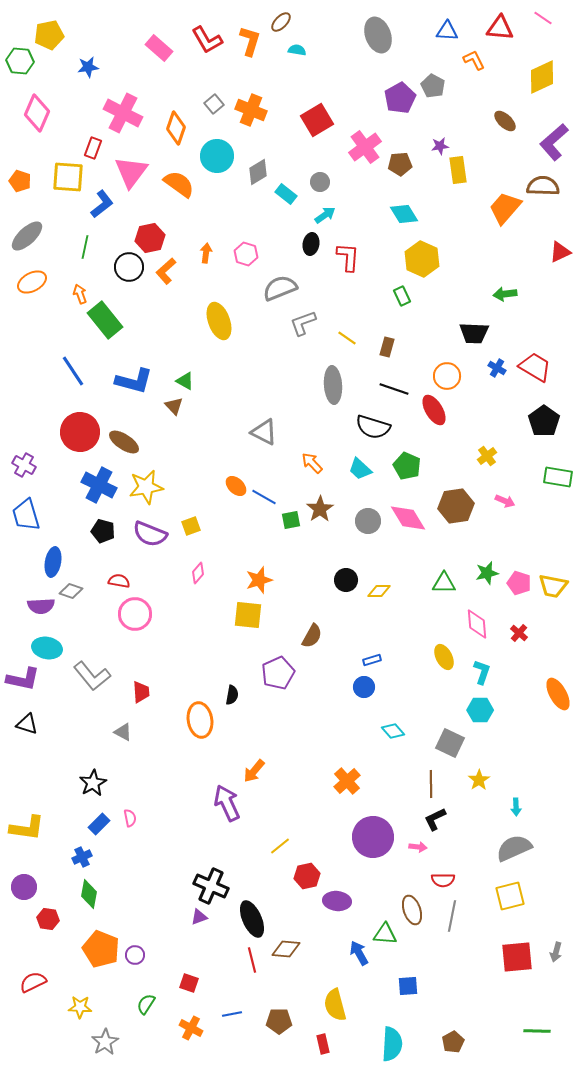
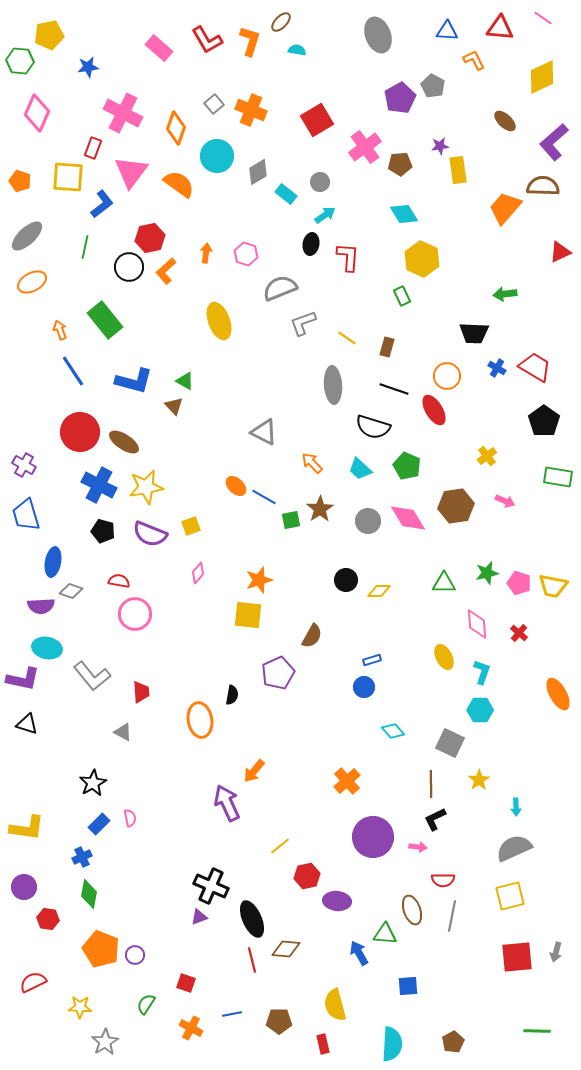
orange arrow at (80, 294): moved 20 px left, 36 px down
red square at (189, 983): moved 3 px left
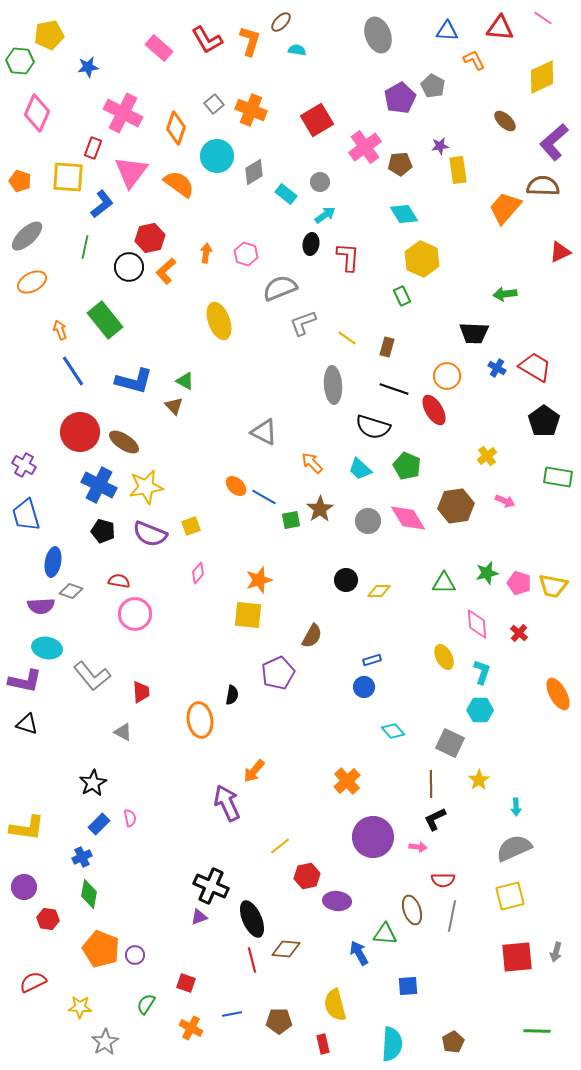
gray diamond at (258, 172): moved 4 px left
purple L-shape at (23, 679): moved 2 px right, 2 px down
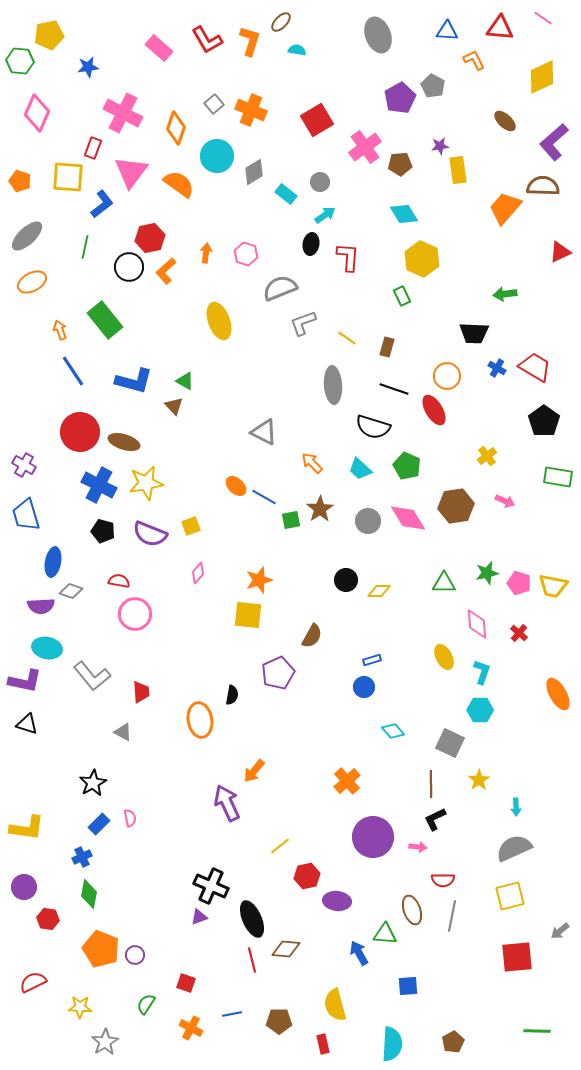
brown ellipse at (124, 442): rotated 16 degrees counterclockwise
yellow star at (146, 487): moved 4 px up
gray arrow at (556, 952): moved 4 px right, 21 px up; rotated 36 degrees clockwise
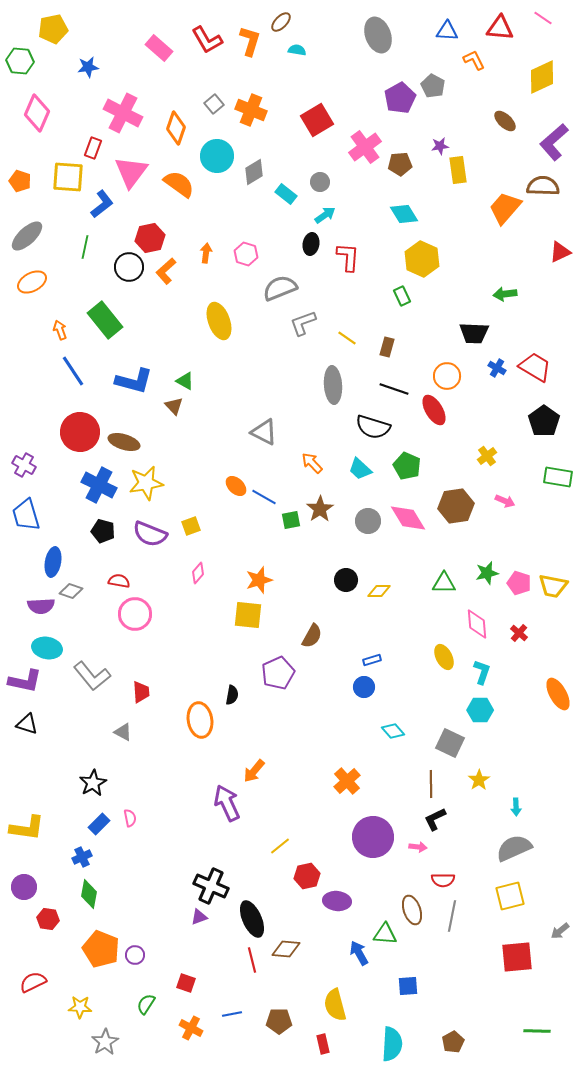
yellow pentagon at (49, 35): moved 4 px right, 6 px up
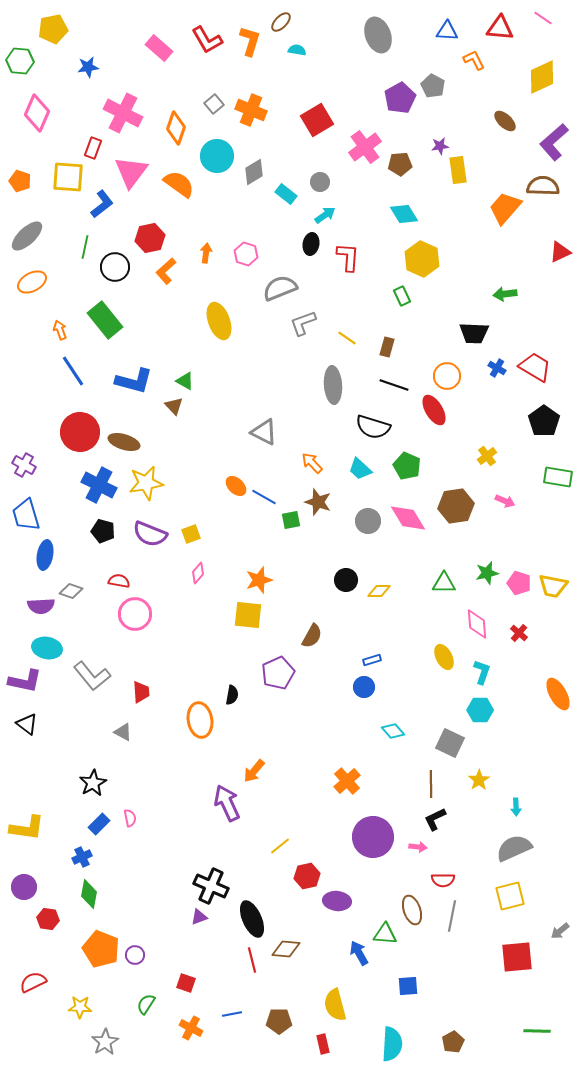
black circle at (129, 267): moved 14 px left
black line at (394, 389): moved 4 px up
brown star at (320, 509): moved 2 px left, 7 px up; rotated 20 degrees counterclockwise
yellow square at (191, 526): moved 8 px down
blue ellipse at (53, 562): moved 8 px left, 7 px up
black triangle at (27, 724): rotated 20 degrees clockwise
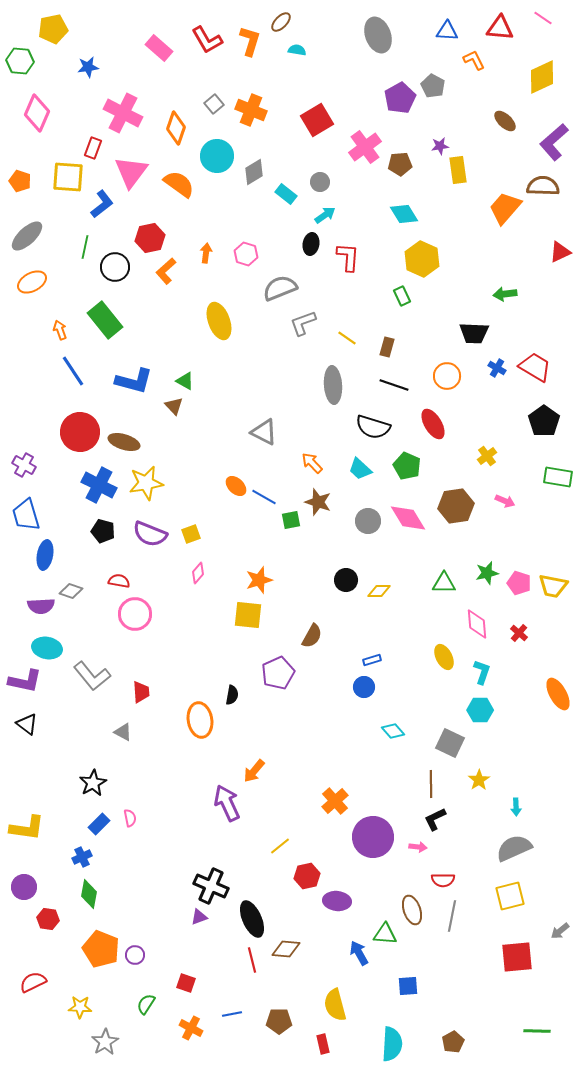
red ellipse at (434, 410): moved 1 px left, 14 px down
orange cross at (347, 781): moved 12 px left, 20 px down
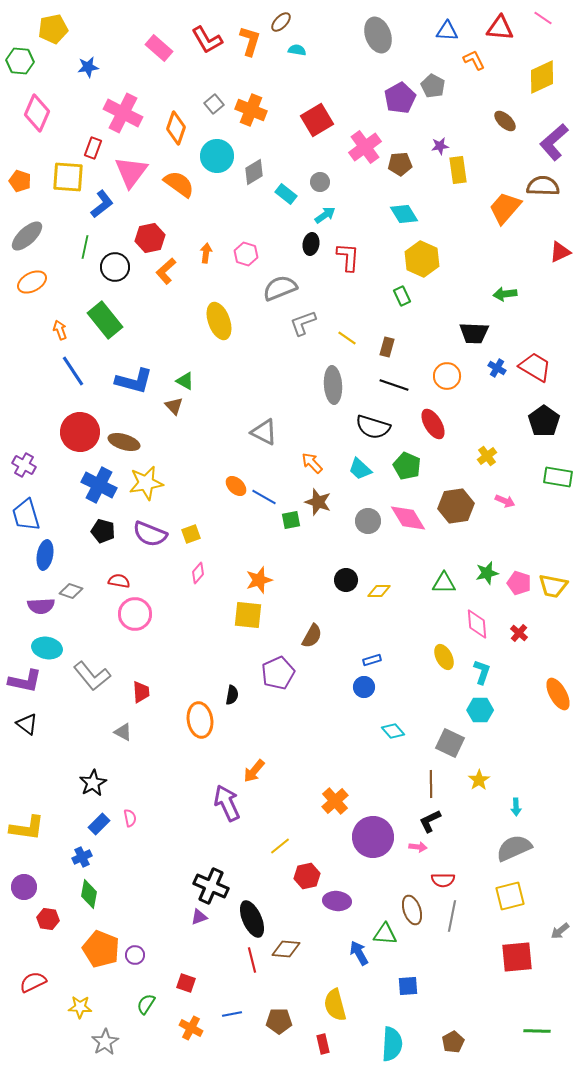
black L-shape at (435, 819): moved 5 px left, 2 px down
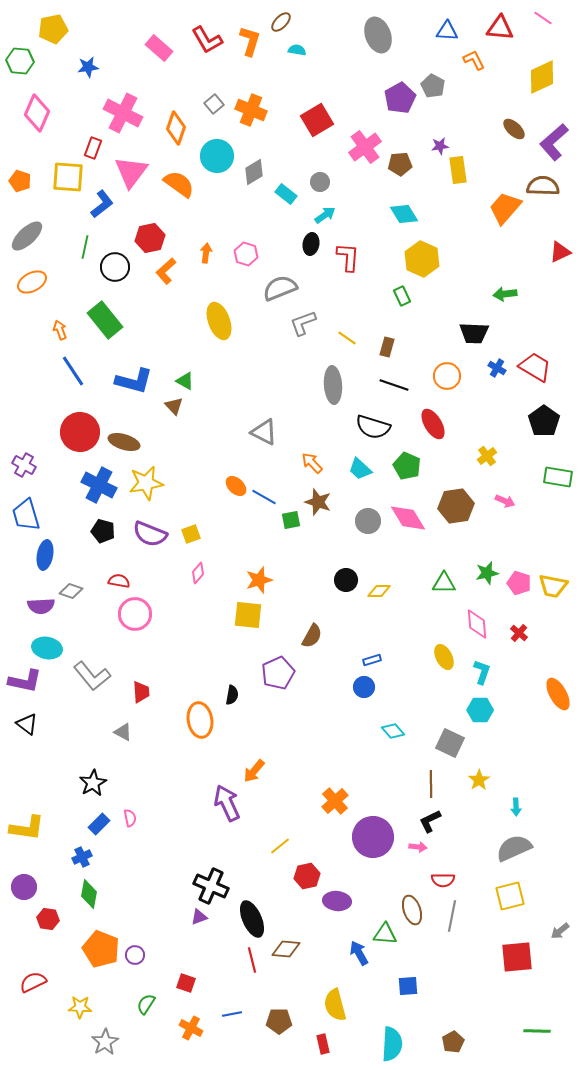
brown ellipse at (505, 121): moved 9 px right, 8 px down
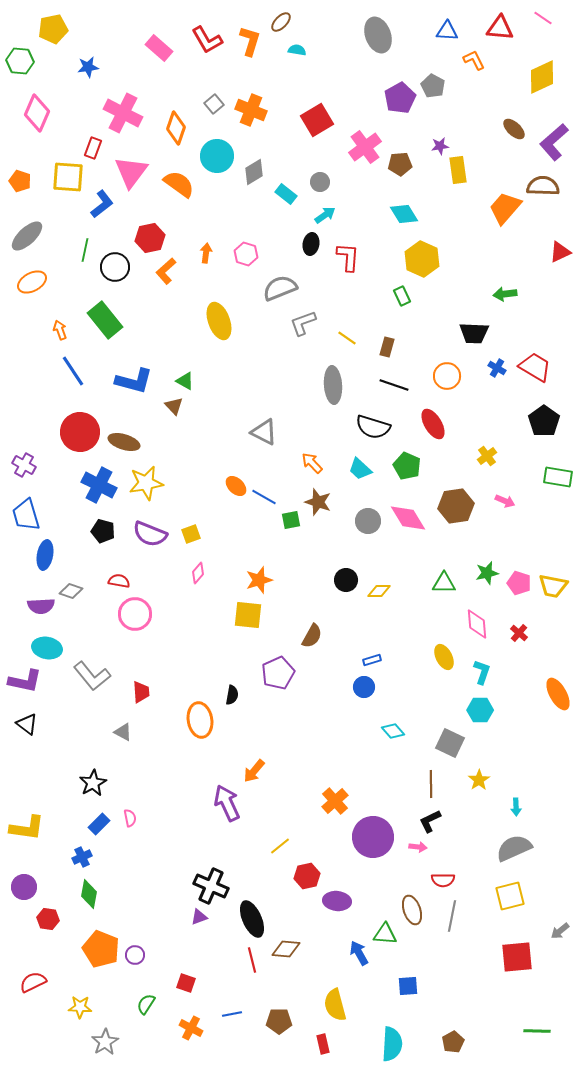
green line at (85, 247): moved 3 px down
